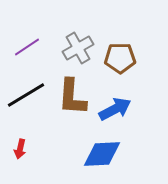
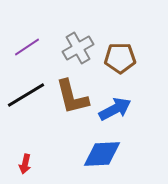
brown L-shape: rotated 18 degrees counterclockwise
red arrow: moved 5 px right, 15 px down
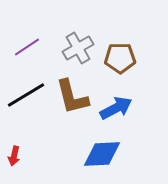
blue arrow: moved 1 px right, 1 px up
red arrow: moved 11 px left, 8 px up
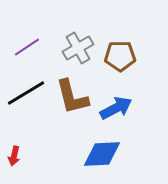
brown pentagon: moved 2 px up
black line: moved 2 px up
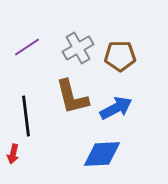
black line: moved 23 px down; rotated 66 degrees counterclockwise
red arrow: moved 1 px left, 2 px up
